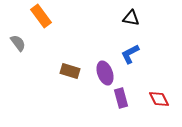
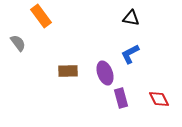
brown rectangle: moved 2 px left; rotated 18 degrees counterclockwise
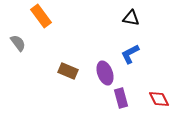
brown rectangle: rotated 24 degrees clockwise
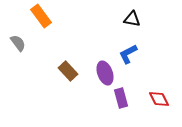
black triangle: moved 1 px right, 1 px down
blue L-shape: moved 2 px left
brown rectangle: rotated 24 degrees clockwise
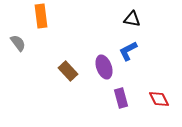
orange rectangle: rotated 30 degrees clockwise
blue L-shape: moved 3 px up
purple ellipse: moved 1 px left, 6 px up
